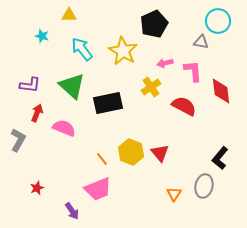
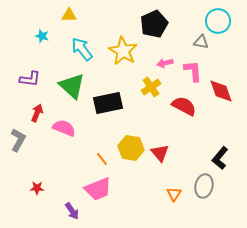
purple L-shape: moved 6 px up
red diamond: rotated 12 degrees counterclockwise
yellow hexagon: moved 4 px up; rotated 10 degrees counterclockwise
red star: rotated 24 degrees clockwise
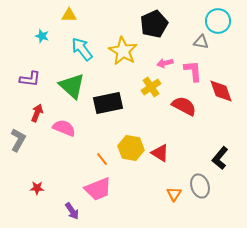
red triangle: rotated 18 degrees counterclockwise
gray ellipse: moved 4 px left; rotated 30 degrees counterclockwise
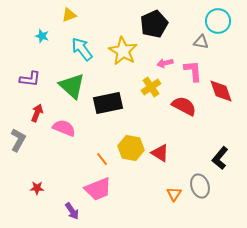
yellow triangle: rotated 21 degrees counterclockwise
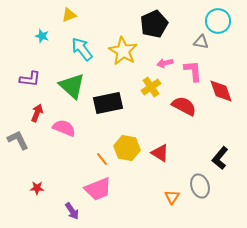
gray L-shape: rotated 55 degrees counterclockwise
yellow hexagon: moved 4 px left
orange triangle: moved 2 px left, 3 px down
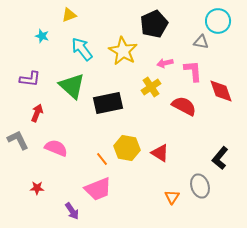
pink semicircle: moved 8 px left, 20 px down
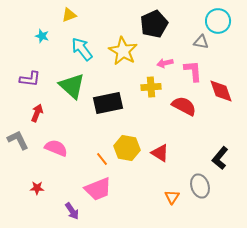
yellow cross: rotated 30 degrees clockwise
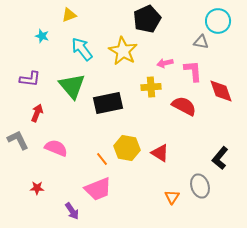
black pentagon: moved 7 px left, 5 px up
green triangle: rotated 8 degrees clockwise
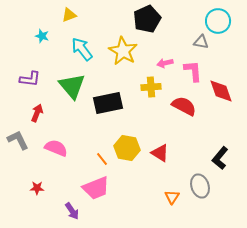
pink trapezoid: moved 2 px left, 1 px up
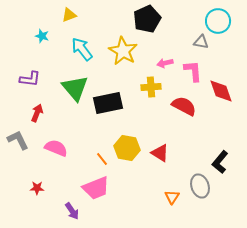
green triangle: moved 3 px right, 2 px down
black L-shape: moved 4 px down
